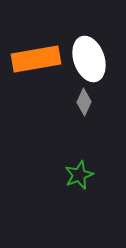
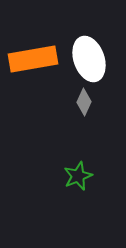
orange rectangle: moved 3 px left
green star: moved 1 px left, 1 px down
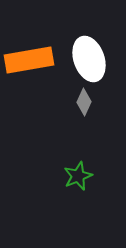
orange rectangle: moved 4 px left, 1 px down
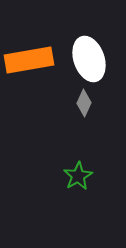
gray diamond: moved 1 px down
green star: rotated 8 degrees counterclockwise
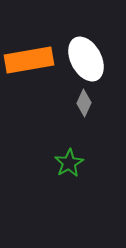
white ellipse: moved 3 px left; rotated 9 degrees counterclockwise
green star: moved 9 px left, 13 px up
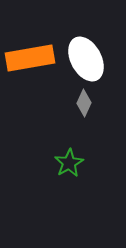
orange rectangle: moved 1 px right, 2 px up
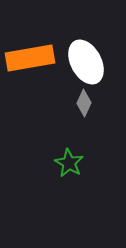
white ellipse: moved 3 px down
green star: rotated 12 degrees counterclockwise
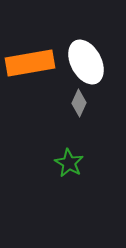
orange rectangle: moved 5 px down
gray diamond: moved 5 px left
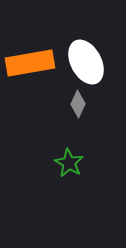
gray diamond: moved 1 px left, 1 px down
